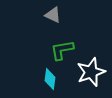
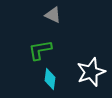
green L-shape: moved 22 px left
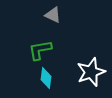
cyan diamond: moved 4 px left, 1 px up
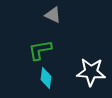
white star: rotated 24 degrees clockwise
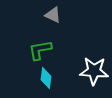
white star: moved 3 px right, 1 px up
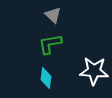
gray triangle: rotated 18 degrees clockwise
green L-shape: moved 10 px right, 6 px up
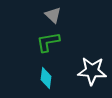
green L-shape: moved 2 px left, 2 px up
white star: moved 2 px left
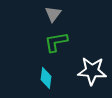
gray triangle: moved 1 px up; rotated 24 degrees clockwise
green L-shape: moved 8 px right
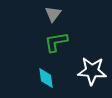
cyan diamond: rotated 15 degrees counterclockwise
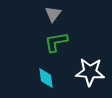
white star: moved 2 px left, 1 px down
